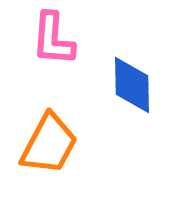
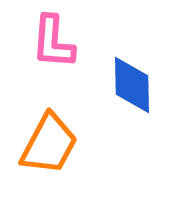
pink L-shape: moved 3 px down
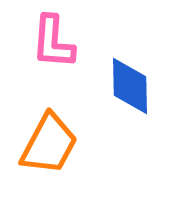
blue diamond: moved 2 px left, 1 px down
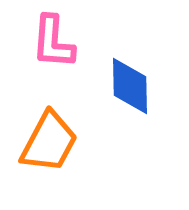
orange trapezoid: moved 2 px up
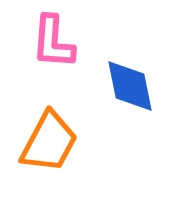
blue diamond: rotated 10 degrees counterclockwise
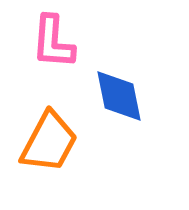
blue diamond: moved 11 px left, 10 px down
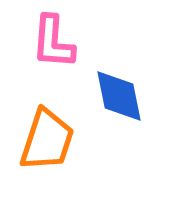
orange trapezoid: moved 2 px left, 2 px up; rotated 10 degrees counterclockwise
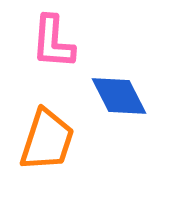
blue diamond: rotated 16 degrees counterclockwise
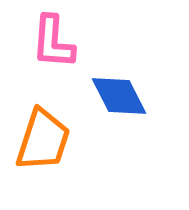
orange trapezoid: moved 4 px left
